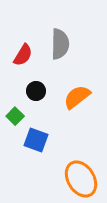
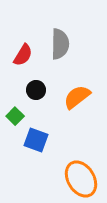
black circle: moved 1 px up
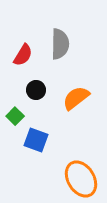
orange semicircle: moved 1 px left, 1 px down
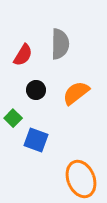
orange semicircle: moved 5 px up
green square: moved 2 px left, 2 px down
orange ellipse: rotated 9 degrees clockwise
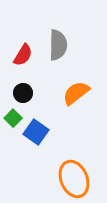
gray semicircle: moved 2 px left, 1 px down
black circle: moved 13 px left, 3 px down
blue square: moved 8 px up; rotated 15 degrees clockwise
orange ellipse: moved 7 px left
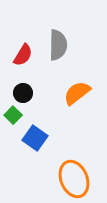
orange semicircle: moved 1 px right
green square: moved 3 px up
blue square: moved 1 px left, 6 px down
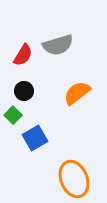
gray semicircle: rotated 72 degrees clockwise
black circle: moved 1 px right, 2 px up
blue square: rotated 25 degrees clockwise
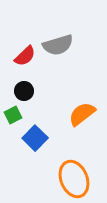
red semicircle: moved 2 px right, 1 px down; rotated 15 degrees clockwise
orange semicircle: moved 5 px right, 21 px down
green square: rotated 18 degrees clockwise
blue square: rotated 15 degrees counterclockwise
